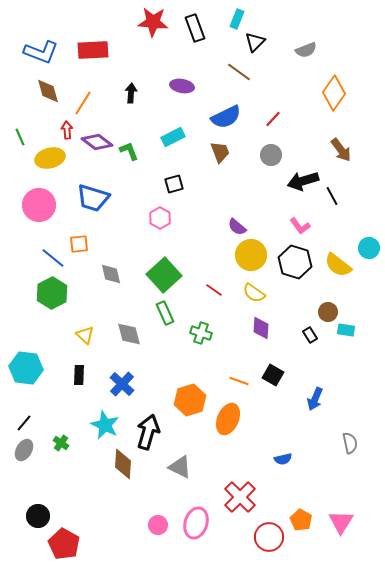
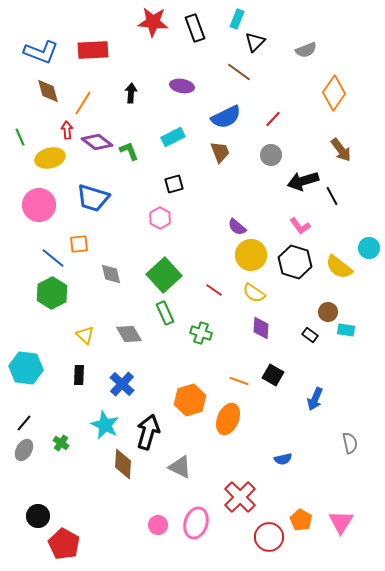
yellow semicircle at (338, 265): moved 1 px right, 2 px down
gray diamond at (129, 334): rotated 16 degrees counterclockwise
black rectangle at (310, 335): rotated 21 degrees counterclockwise
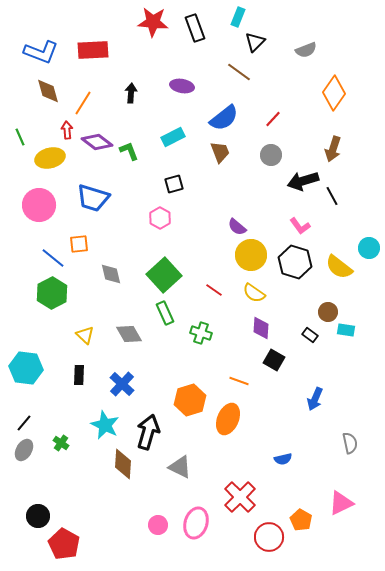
cyan rectangle at (237, 19): moved 1 px right, 2 px up
blue semicircle at (226, 117): moved 2 px left, 1 px down; rotated 12 degrees counterclockwise
brown arrow at (341, 150): moved 8 px left, 1 px up; rotated 55 degrees clockwise
black square at (273, 375): moved 1 px right, 15 px up
pink triangle at (341, 522): moved 19 px up; rotated 32 degrees clockwise
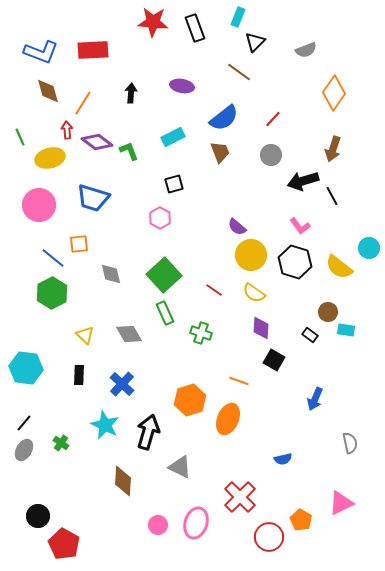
brown diamond at (123, 464): moved 17 px down
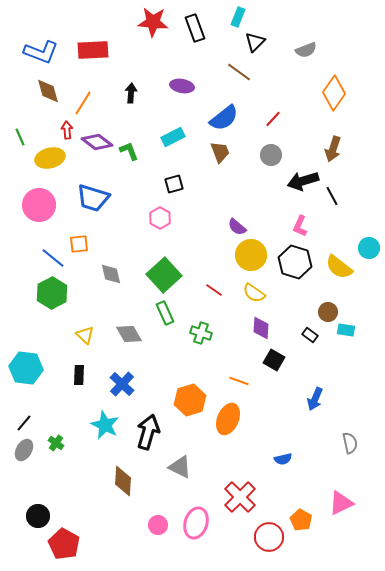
pink L-shape at (300, 226): rotated 60 degrees clockwise
green cross at (61, 443): moved 5 px left
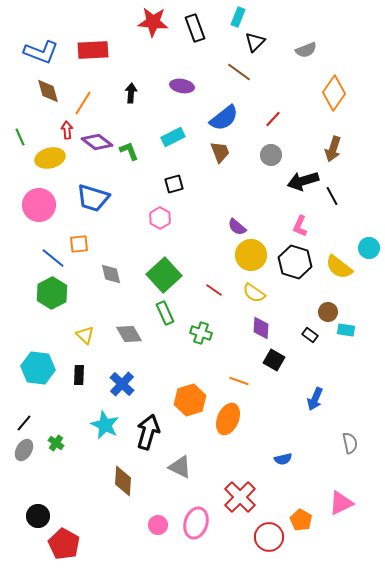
cyan hexagon at (26, 368): moved 12 px right
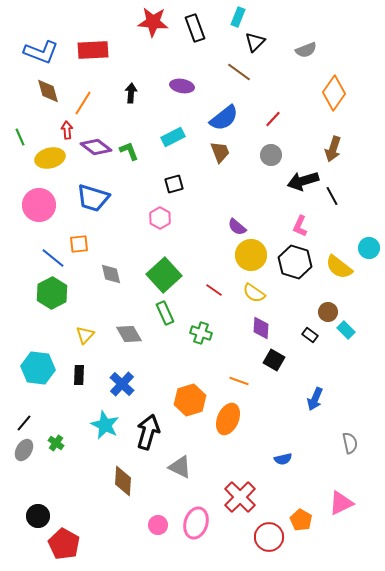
purple diamond at (97, 142): moved 1 px left, 5 px down
cyan rectangle at (346, 330): rotated 36 degrees clockwise
yellow triangle at (85, 335): rotated 30 degrees clockwise
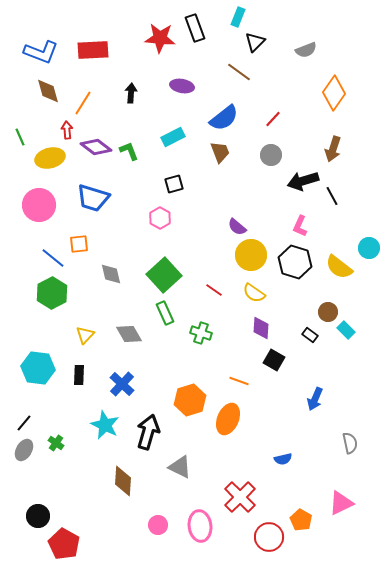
red star at (153, 22): moved 7 px right, 16 px down
pink ellipse at (196, 523): moved 4 px right, 3 px down; rotated 24 degrees counterclockwise
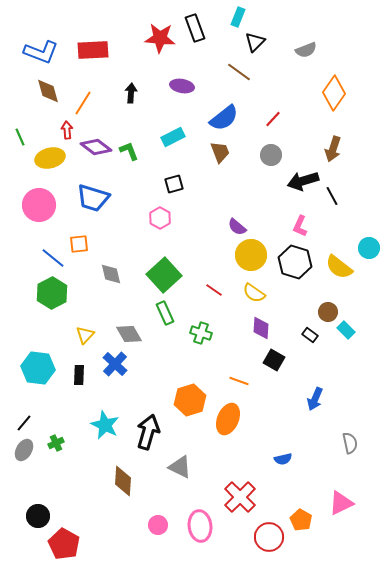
blue cross at (122, 384): moved 7 px left, 20 px up
green cross at (56, 443): rotated 28 degrees clockwise
